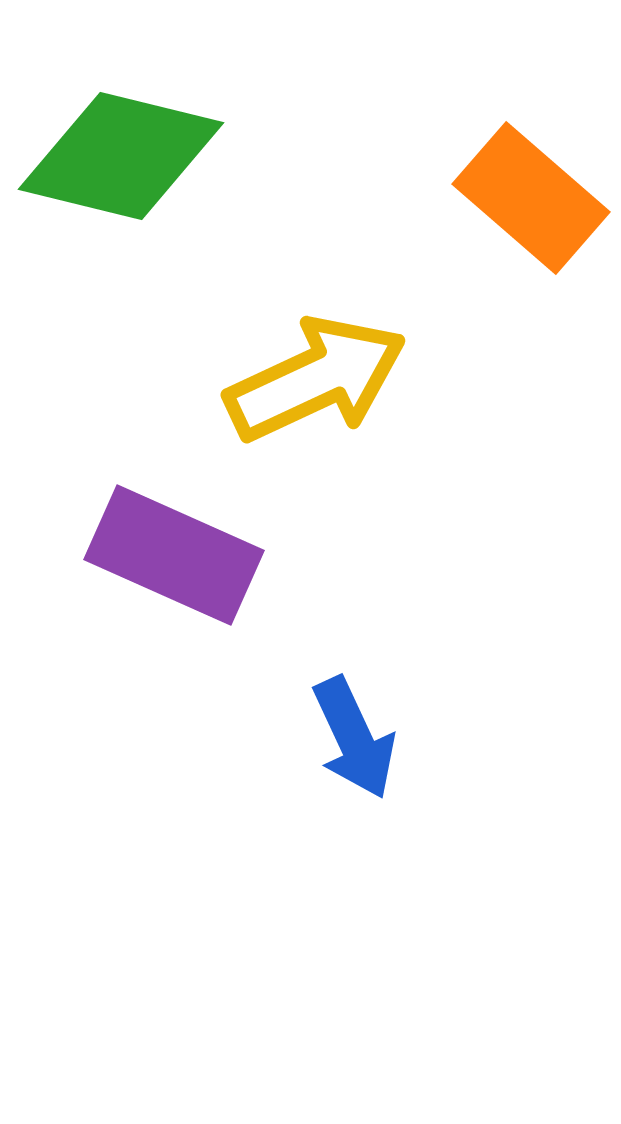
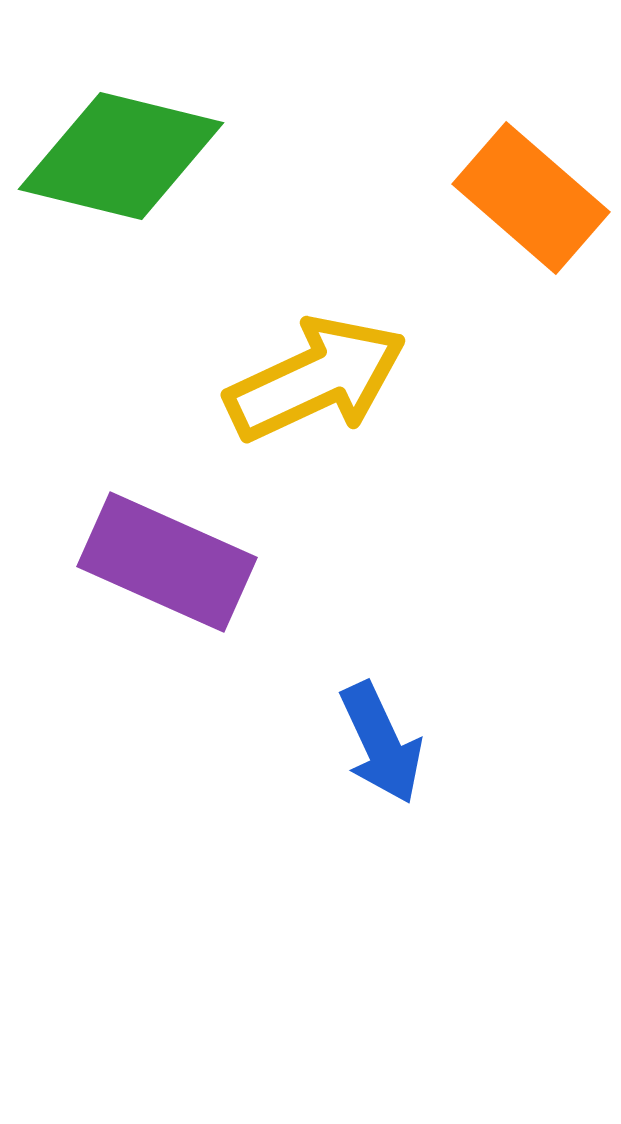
purple rectangle: moved 7 px left, 7 px down
blue arrow: moved 27 px right, 5 px down
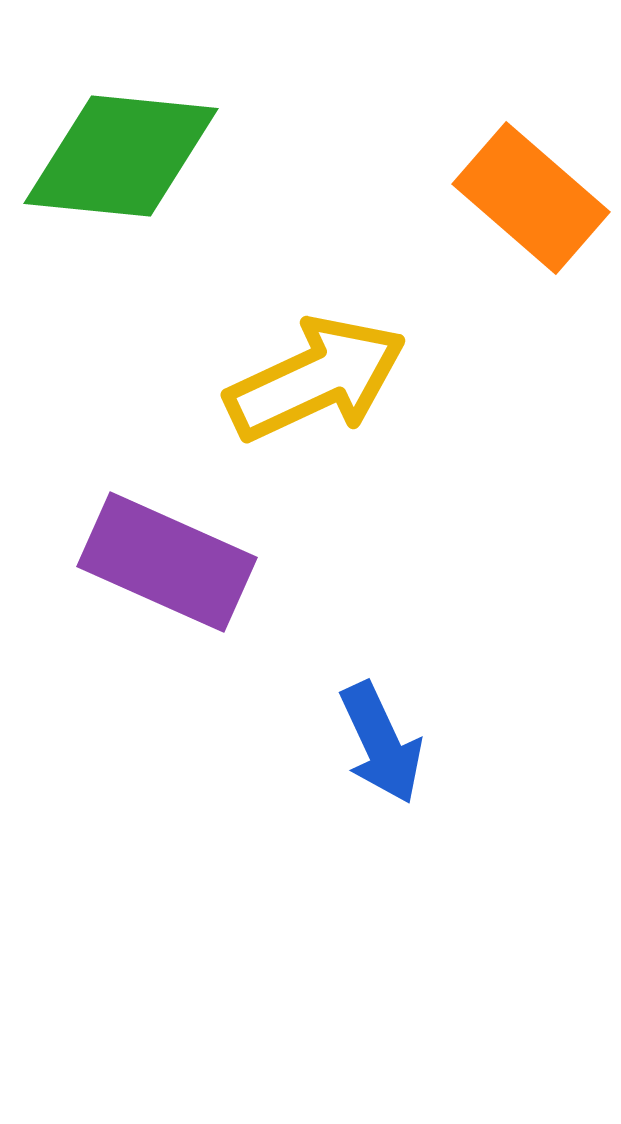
green diamond: rotated 8 degrees counterclockwise
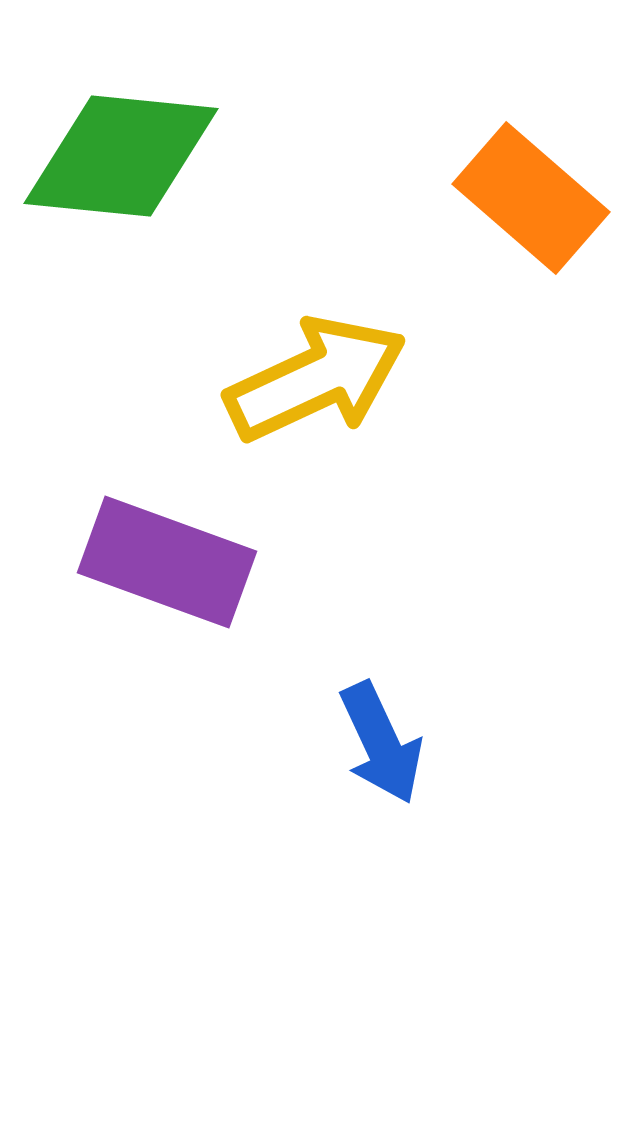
purple rectangle: rotated 4 degrees counterclockwise
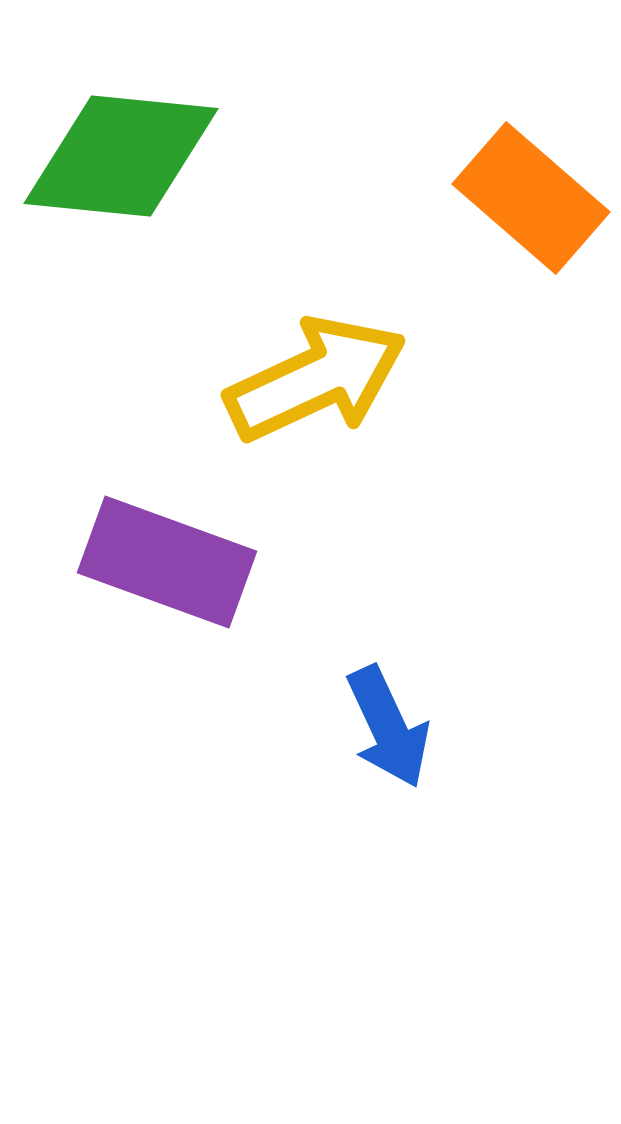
blue arrow: moved 7 px right, 16 px up
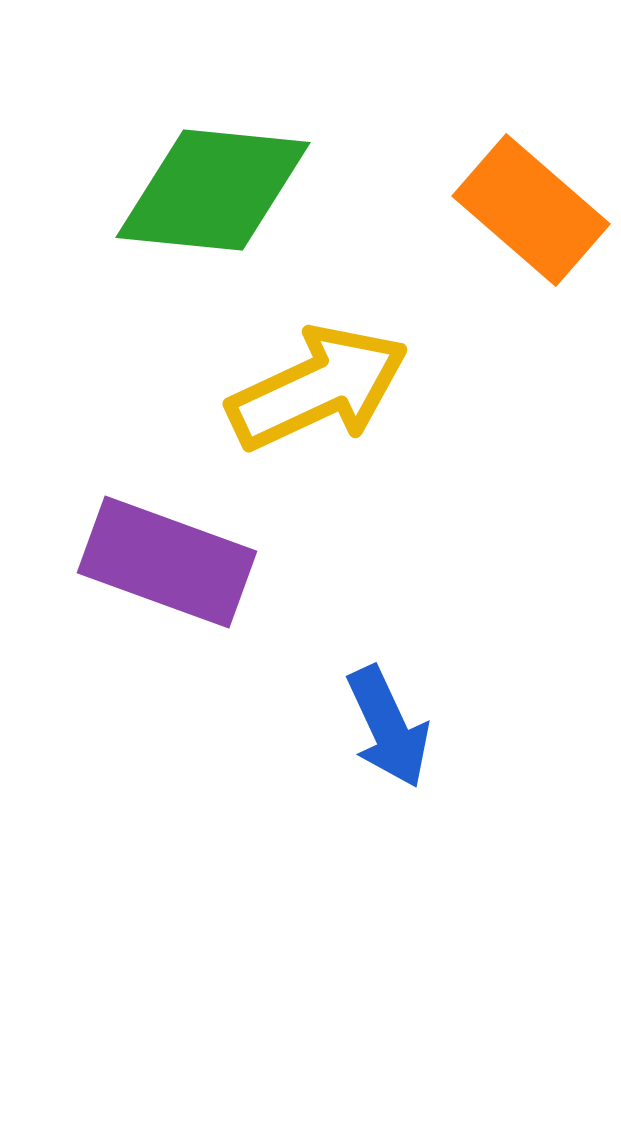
green diamond: moved 92 px right, 34 px down
orange rectangle: moved 12 px down
yellow arrow: moved 2 px right, 9 px down
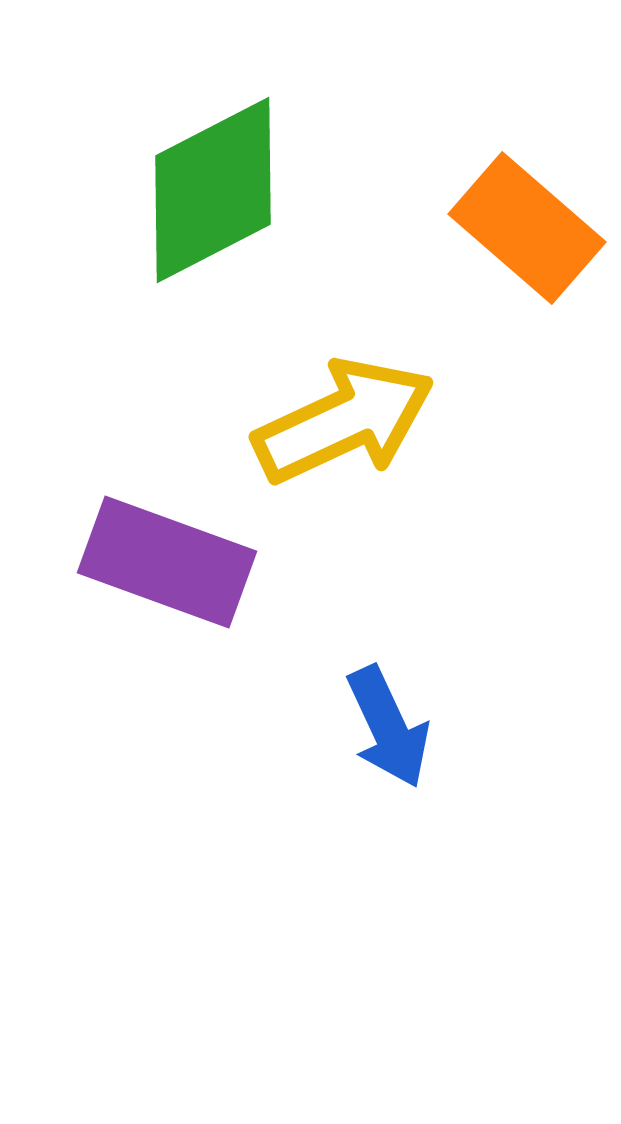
green diamond: rotated 33 degrees counterclockwise
orange rectangle: moved 4 px left, 18 px down
yellow arrow: moved 26 px right, 33 px down
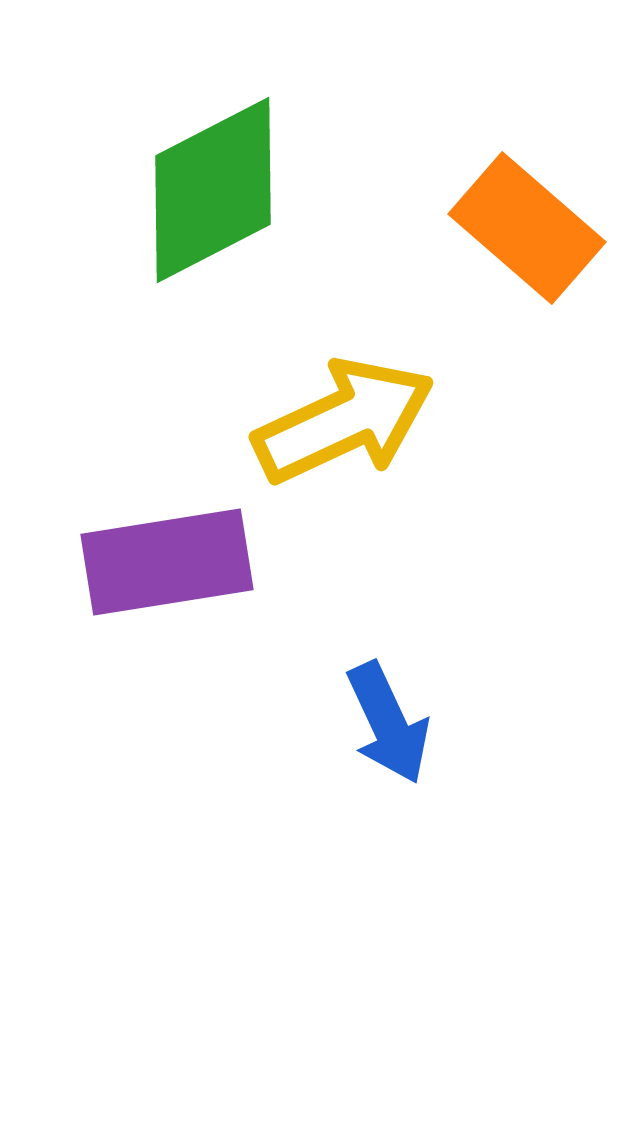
purple rectangle: rotated 29 degrees counterclockwise
blue arrow: moved 4 px up
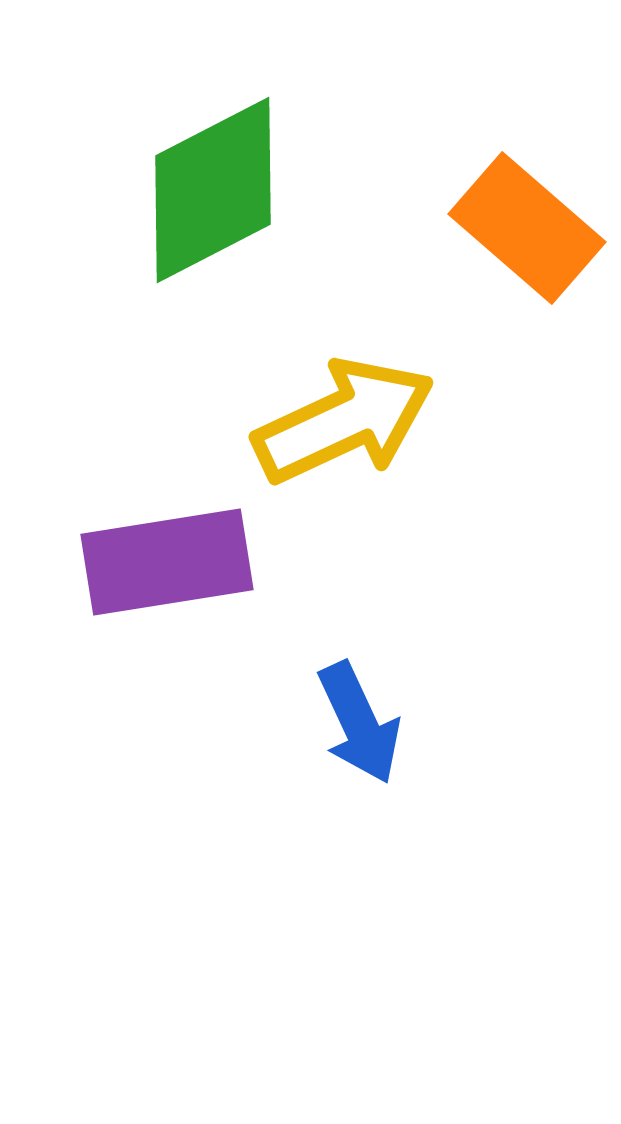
blue arrow: moved 29 px left
